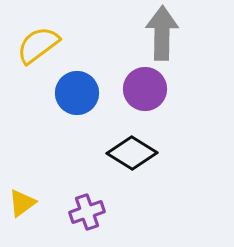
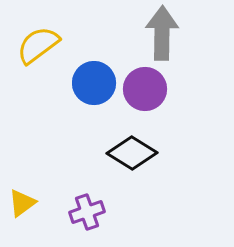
blue circle: moved 17 px right, 10 px up
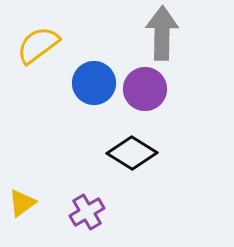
purple cross: rotated 12 degrees counterclockwise
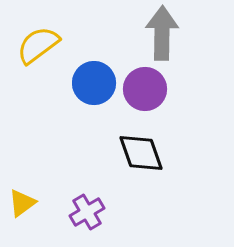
black diamond: moved 9 px right; rotated 39 degrees clockwise
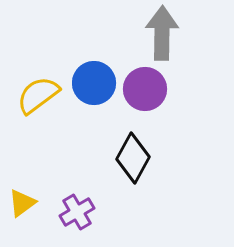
yellow semicircle: moved 50 px down
black diamond: moved 8 px left, 5 px down; rotated 48 degrees clockwise
purple cross: moved 10 px left
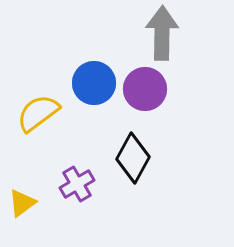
yellow semicircle: moved 18 px down
purple cross: moved 28 px up
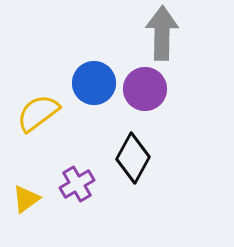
yellow triangle: moved 4 px right, 4 px up
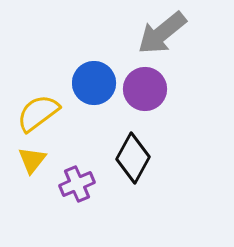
gray arrow: rotated 130 degrees counterclockwise
purple cross: rotated 8 degrees clockwise
yellow triangle: moved 6 px right, 39 px up; rotated 16 degrees counterclockwise
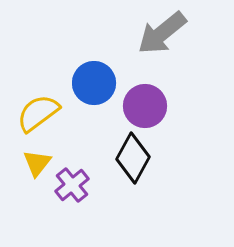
purple circle: moved 17 px down
yellow triangle: moved 5 px right, 3 px down
purple cross: moved 5 px left, 1 px down; rotated 16 degrees counterclockwise
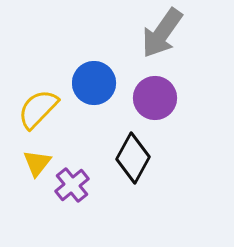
gray arrow: rotated 16 degrees counterclockwise
purple circle: moved 10 px right, 8 px up
yellow semicircle: moved 4 px up; rotated 9 degrees counterclockwise
